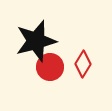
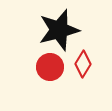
black star: moved 23 px right, 11 px up
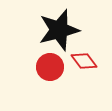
red diamond: moved 1 px right, 3 px up; rotated 68 degrees counterclockwise
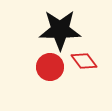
black star: moved 1 px right; rotated 15 degrees clockwise
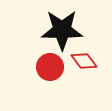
black star: moved 2 px right
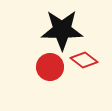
red diamond: moved 1 px up; rotated 16 degrees counterclockwise
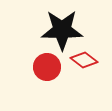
red circle: moved 3 px left
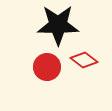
black star: moved 4 px left, 5 px up
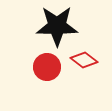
black star: moved 1 px left, 1 px down
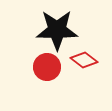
black star: moved 4 px down
